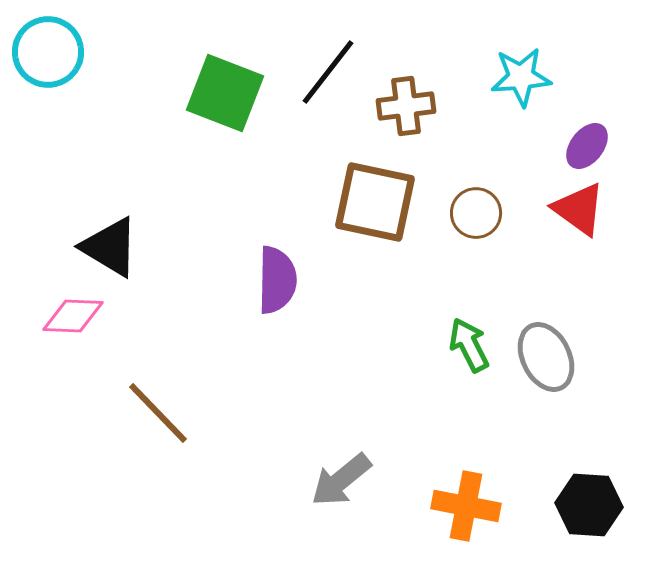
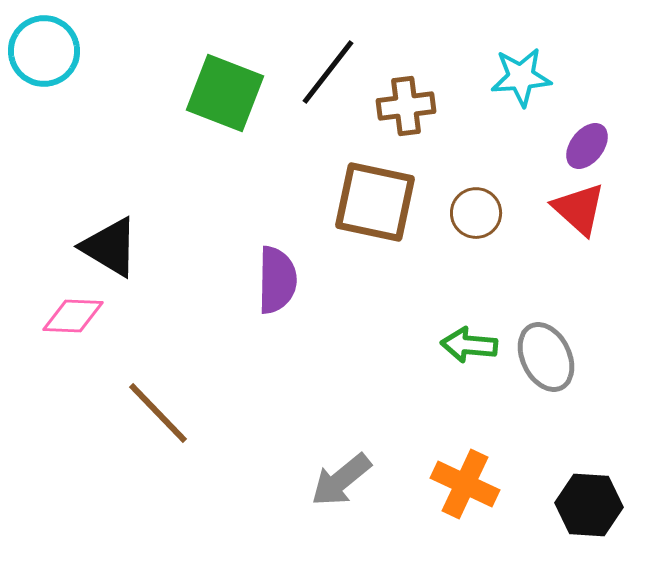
cyan circle: moved 4 px left, 1 px up
red triangle: rotated 6 degrees clockwise
green arrow: rotated 58 degrees counterclockwise
orange cross: moved 1 px left, 22 px up; rotated 14 degrees clockwise
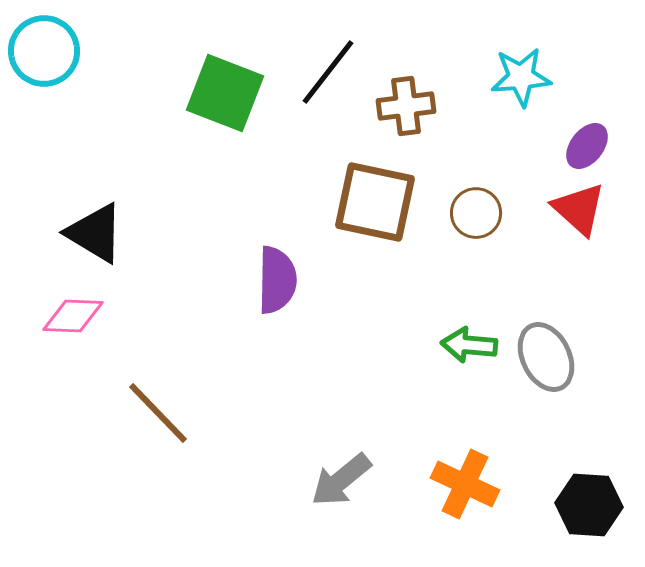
black triangle: moved 15 px left, 14 px up
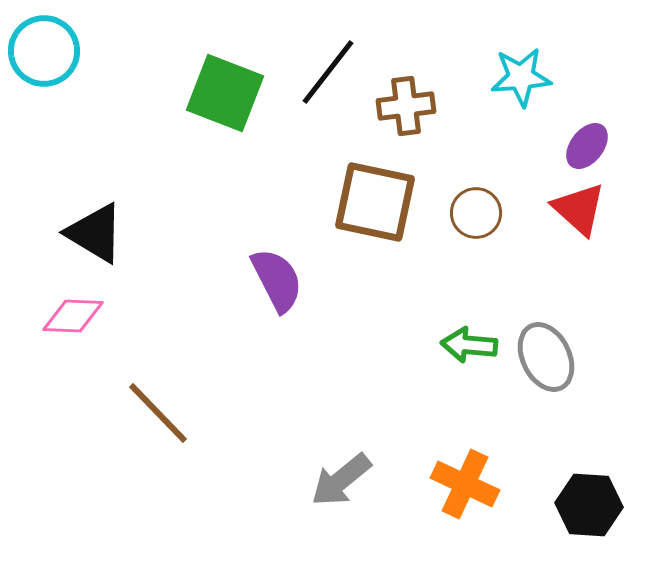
purple semicircle: rotated 28 degrees counterclockwise
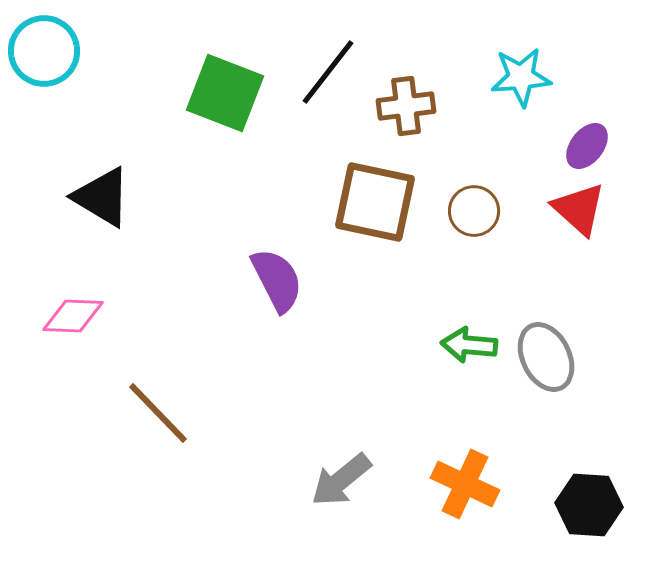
brown circle: moved 2 px left, 2 px up
black triangle: moved 7 px right, 36 px up
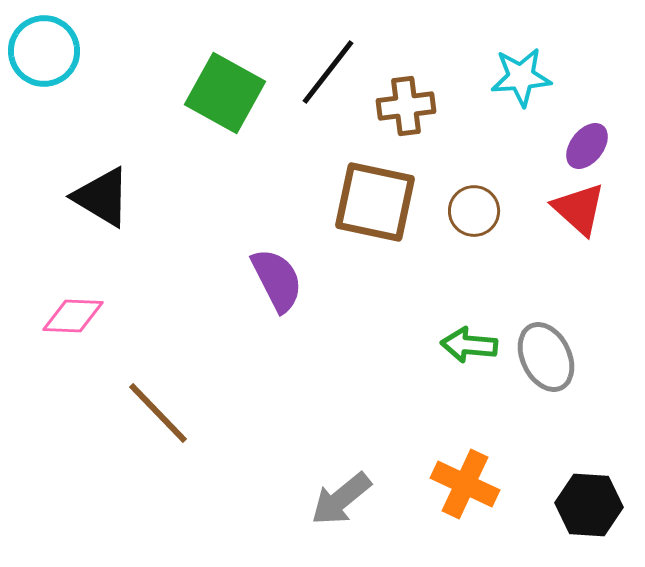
green square: rotated 8 degrees clockwise
gray arrow: moved 19 px down
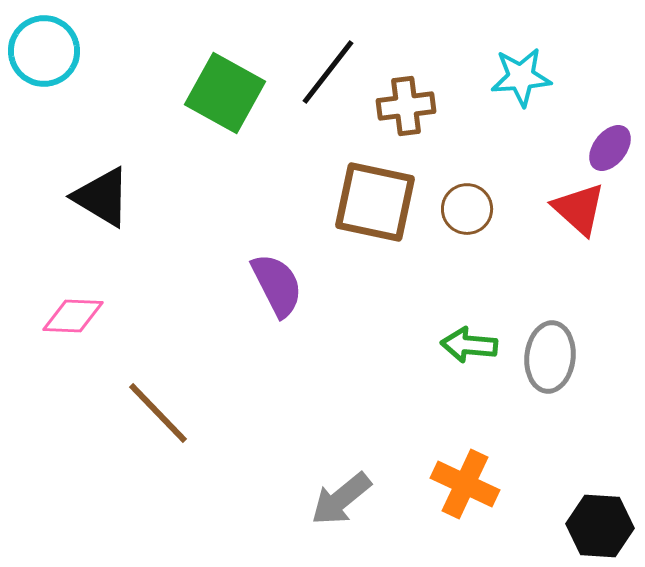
purple ellipse: moved 23 px right, 2 px down
brown circle: moved 7 px left, 2 px up
purple semicircle: moved 5 px down
gray ellipse: moved 4 px right; rotated 32 degrees clockwise
black hexagon: moved 11 px right, 21 px down
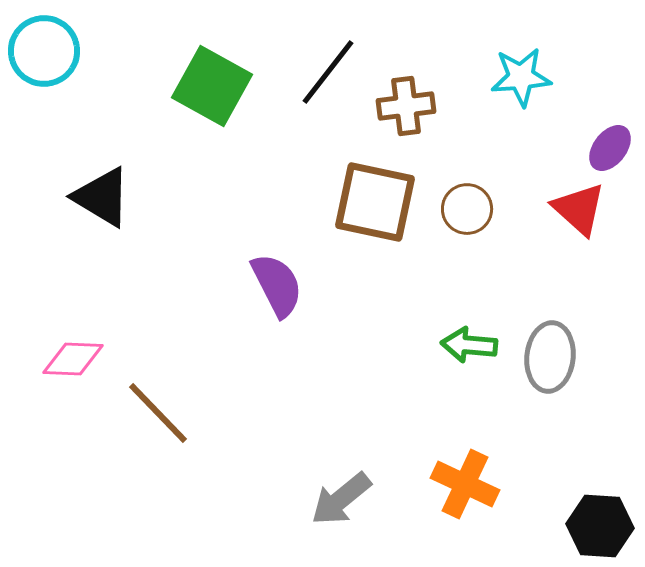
green square: moved 13 px left, 7 px up
pink diamond: moved 43 px down
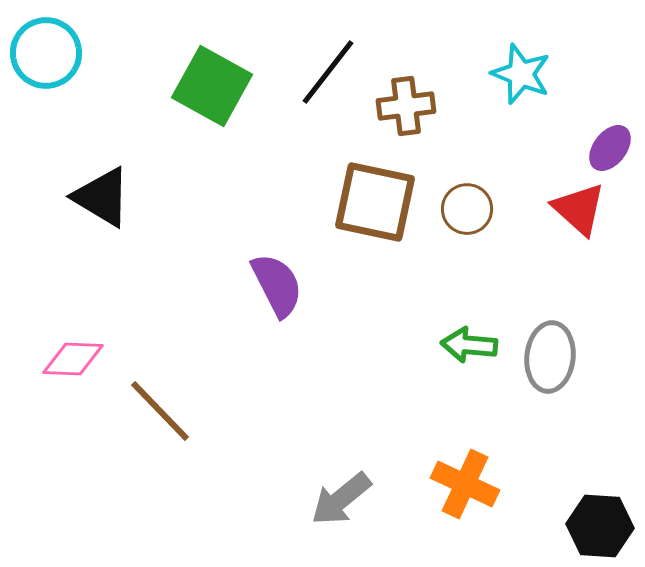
cyan circle: moved 2 px right, 2 px down
cyan star: moved 3 px up; rotated 26 degrees clockwise
brown line: moved 2 px right, 2 px up
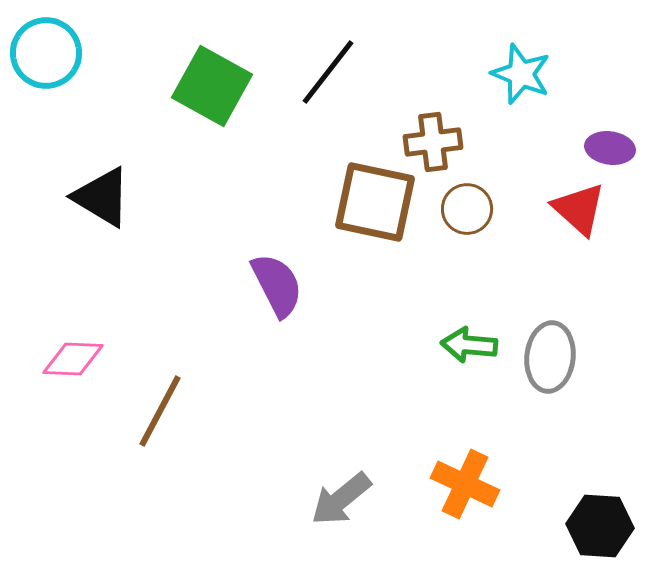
brown cross: moved 27 px right, 36 px down
purple ellipse: rotated 60 degrees clockwise
brown line: rotated 72 degrees clockwise
